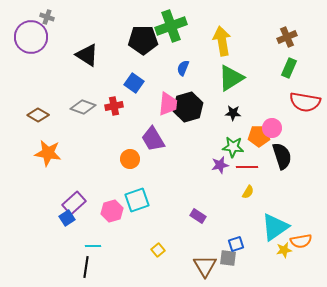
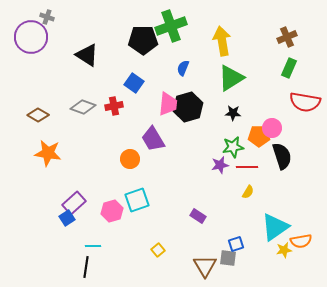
green star at (233, 147): rotated 15 degrees counterclockwise
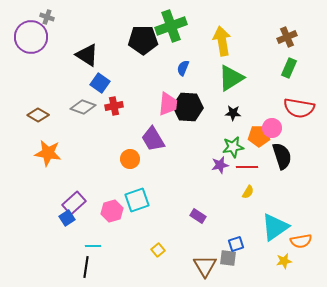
blue square at (134, 83): moved 34 px left
red semicircle at (305, 102): moved 6 px left, 6 px down
black hexagon at (188, 107): rotated 20 degrees clockwise
yellow star at (284, 250): moved 11 px down
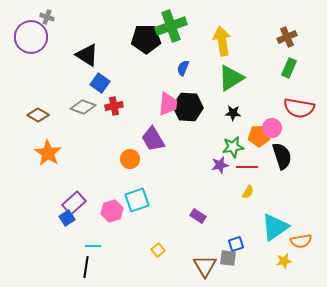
black pentagon at (143, 40): moved 3 px right, 1 px up
orange star at (48, 153): rotated 24 degrees clockwise
